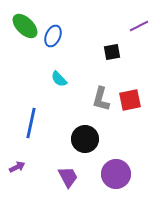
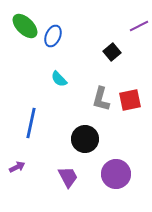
black square: rotated 30 degrees counterclockwise
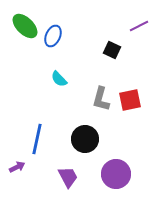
black square: moved 2 px up; rotated 24 degrees counterclockwise
blue line: moved 6 px right, 16 px down
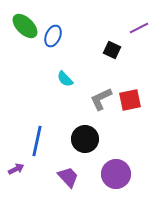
purple line: moved 2 px down
cyan semicircle: moved 6 px right
gray L-shape: rotated 50 degrees clockwise
blue line: moved 2 px down
purple arrow: moved 1 px left, 2 px down
purple trapezoid: rotated 15 degrees counterclockwise
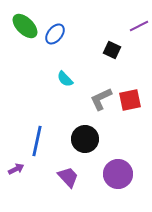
purple line: moved 2 px up
blue ellipse: moved 2 px right, 2 px up; rotated 15 degrees clockwise
purple circle: moved 2 px right
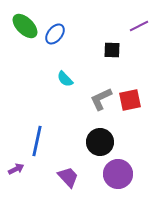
black square: rotated 24 degrees counterclockwise
black circle: moved 15 px right, 3 px down
